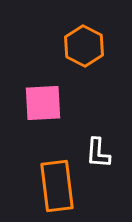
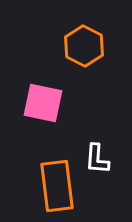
pink square: rotated 15 degrees clockwise
white L-shape: moved 1 px left, 6 px down
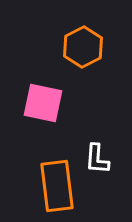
orange hexagon: moved 1 px left, 1 px down; rotated 6 degrees clockwise
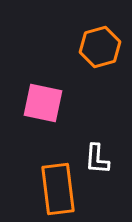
orange hexagon: moved 17 px right; rotated 12 degrees clockwise
orange rectangle: moved 1 px right, 3 px down
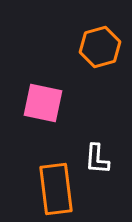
orange rectangle: moved 2 px left
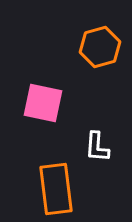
white L-shape: moved 12 px up
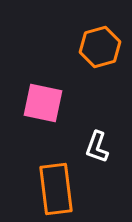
white L-shape: rotated 16 degrees clockwise
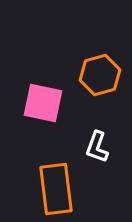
orange hexagon: moved 28 px down
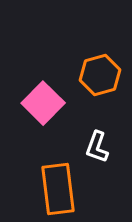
pink square: rotated 33 degrees clockwise
orange rectangle: moved 2 px right
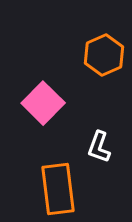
orange hexagon: moved 4 px right, 20 px up; rotated 9 degrees counterclockwise
white L-shape: moved 2 px right
